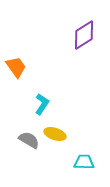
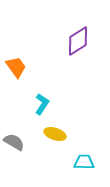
purple diamond: moved 6 px left, 6 px down
gray semicircle: moved 15 px left, 2 px down
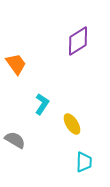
orange trapezoid: moved 3 px up
yellow ellipse: moved 17 px right, 10 px up; rotated 40 degrees clockwise
gray semicircle: moved 1 px right, 2 px up
cyan trapezoid: rotated 90 degrees clockwise
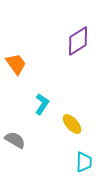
yellow ellipse: rotated 10 degrees counterclockwise
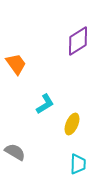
cyan L-shape: moved 3 px right; rotated 25 degrees clockwise
yellow ellipse: rotated 65 degrees clockwise
gray semicircle: moved 12 px down
cyan trapezoid: moved 6 px left, 2 px down
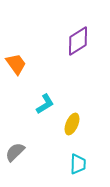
gray semicircle: rotated 75 degrees counterclockwise
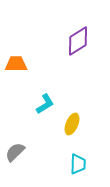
orange trapezoid: rotated 55 degrees counterclockwise
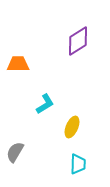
orange trapezoid: moved 2 px right
yellow ellipse: moved 3 px down
gray semicircle: rotated 15 degrees counterclockwise
